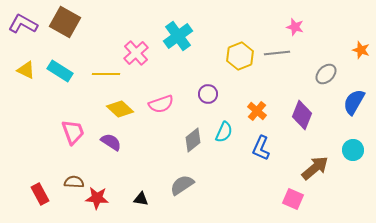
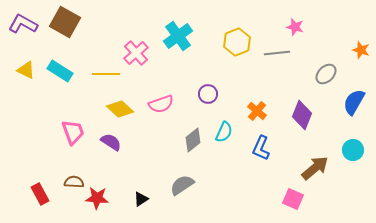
yellow hexagon: moved 3 px left, 14 px up
black triangle: rotated 42 degrees counterclockwise
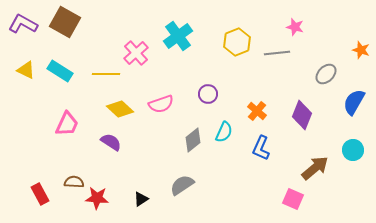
pink trapezoid: moved 6 px left, 8 px up; rotated 44 degrees clockwise
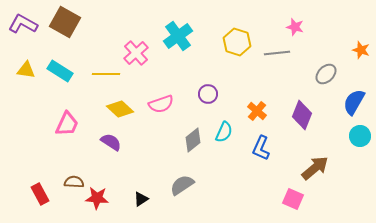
yellow hexagon: rotated 20 degrees counterclockwise
yellow triangle: rotated 18 degrees counterclockwise
cyan circle: moved 7 px right, 14 px up
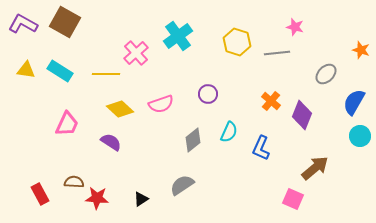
orange cross: moved 14 px right, 10 px up
cyan semicircle: moved 5 px right
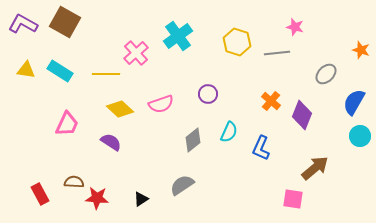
pink square: rotated 15 degrees counterclockwise
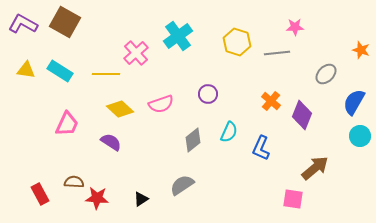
pink star: rotated 18 degrees counterclockwise
